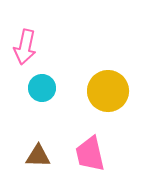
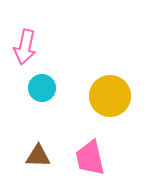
yellow circle: moved 2 px right, 5 px down
pink trapezoid: moved 4 px down
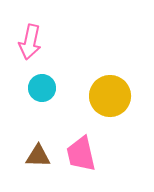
pink arrow: moved 5 px right, 5 px up
pink trapezoid: moved 9 px left, 4 px up
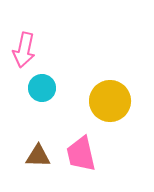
pink arrow: moved 6 px left, 8 px down
yellow circle: moved 5 px down
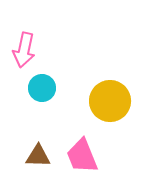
pink trapezoid: moved 1 px right, 2 px down; rotated 9 degrees counterclockwise
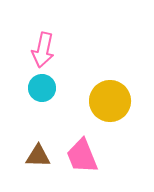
pink arrow: moved 19 px right
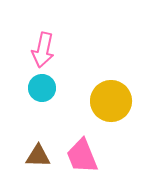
yellow circle: moved 1 px right
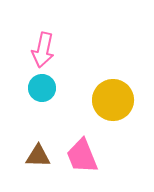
yellow circle: moved 2 px right, 1 px up
